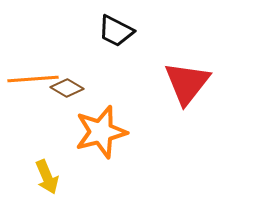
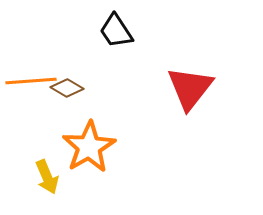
black trapezoid: rotated 30 degrees clockwise
orange line: moved 2 px left, 2 px down
red triangle: moved 3 px right, 5 px down
orange star: moved 12 px left, 15 px down; rotated 16 degrees counterclockwise
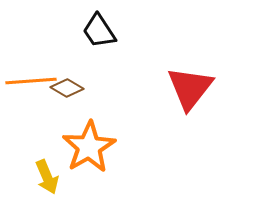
black trapezoid: moved 17 px left
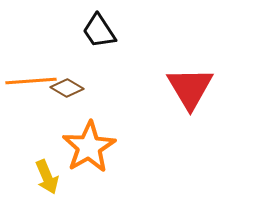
red triangle: rotated 9 degrees counterclockwise
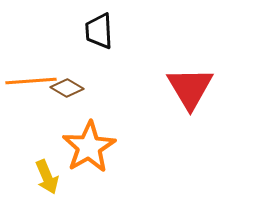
black trapezoid: rotated 30 degrees clockwise
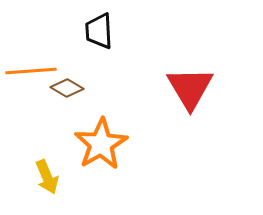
orange line: moved 10 px up
orange star: moved 12 px right, 3 px up
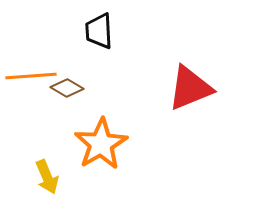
orange line: moved 5 px down
red triangle: rotated 39 degrees clockwise
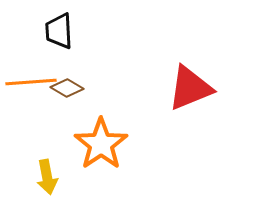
black trapezoid: moved 40 px left
orange line: moved 6 px down
orange star: rotated 4 degrees counterclockwise
yellow arrow: rotated 12 degrees clockwise
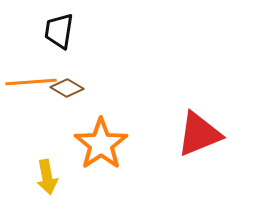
black trapezoid: rotated 12 degrees clockwise
red triangle: moved 9 px right, 46 px down
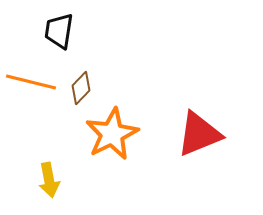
orange line: rotated 18 degrees clockwise
brown diamond: moved 14 px right; rotated 76 degrees counterclockwise
orange star: moved 11 px right, 10 px up; rotated 8 degrees clockwise
yellow arrow: moved 2 px right, 3 px down
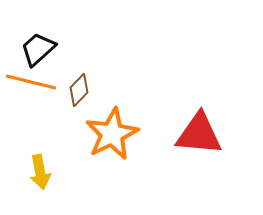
black trapezoid: moved 21 px left, 18 px down; rotated 39 degrees clockwise
brown diamond: moved 2 px left, 2 px down
red triangle: rotated 27 degrees clockwise
yellow arrow: moved 9 px left, 8 px up
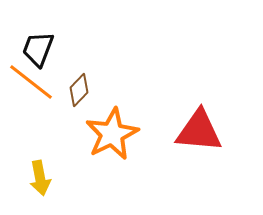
black trapezoid: rotated 27 degrees counterclockwise
orange line: rotated 24 degrees clockwise
red triangle: moved 3 px up
yellow arrow: moved 6 px down
